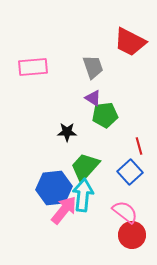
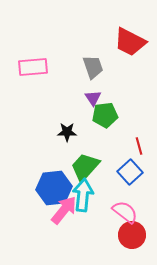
purple triangle: rotated 24 degrees clockwise
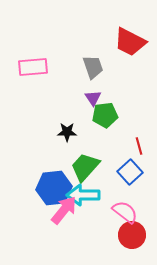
cyan arrow: rotated 96 degrees counterclockwise
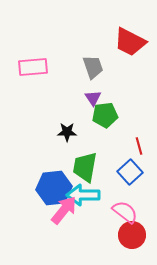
green trapezoid: rotated 32 degrees counterclockwise
